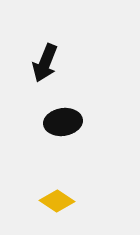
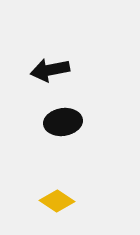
black arrow: moved 5 px right, 7 px down; rotated 57 degrees clockwise
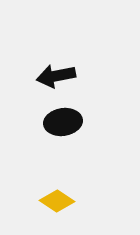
black arrow: moved 6 px right, 6 px down
